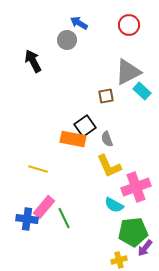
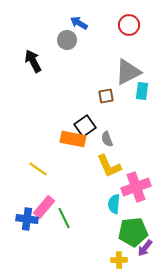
cyan rectangle: rotated 54 degrees clockwise
yellow line: rotated 18 degrees clockwise
cyan semicircle: moved 1 px up; rotated 66 degrees clockwise
yellow cross: rotated 14 degrees clockwise
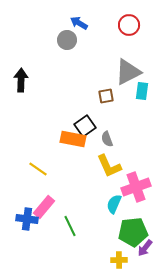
black arrow: moved 12 px left, 19 px down; rotated 30 degrees clockwise
cyan semicircle: rotated 18 degrees clockwise
green line: moved 6 px right, 8 px down
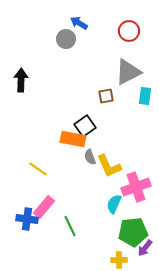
red circle: moved 6 px down
gray circle: moved 1 px left, 1 px up
cyan rectangle: moved 3 px right, 5 px down
gray semicircle: moved 17 px left, 18 px down
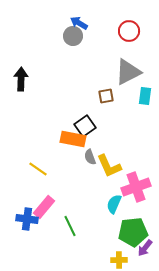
gray circle: moved 7 px right, 3 px up
black arrow: moved 1 px up
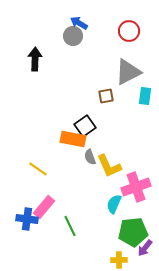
black arrow: moved 14 px right, 20 px up
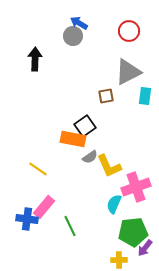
gray semicircle: rotated 105 degrees counterclockwise
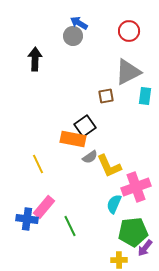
yellow line: moved 5 px up; rotated 30 degrees clockwise
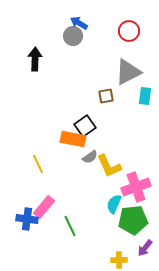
green pentagon: moved 12 px up
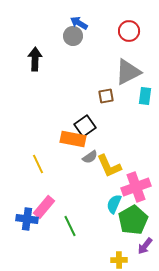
green pentagon: rotated 24 degrees counterclockwise
purple arrow: moved 2 px up
